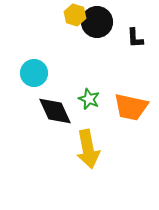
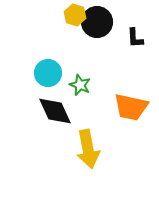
cyan circle: moved 14 px right
green star: moved 9 px left, 14 px up
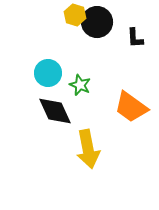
orange trapezoid: rotated 24 degrees clockwise
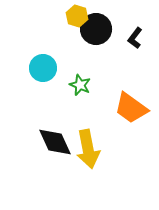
yellow hexagon: moved 2 px right, 1 px down
black circle: moved 1 px left, 7 px down
black L-shape: rotated 40 degrees clockwise
cyan circle: moved 5 px left, 5 px up
orange trapezoid: moved 1 px down
black diamond: moved 31 px down
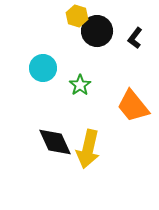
black circle: moved 1 px right, 2 px down
green star: rotated 15 degrees clockwise
orange trapezoid: moved 2 px right, 2 px up; rotated 15 degrees clockwise
yellow arrow: rotated 24 degrees clockwise
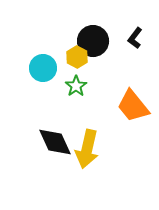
yellow hexagon: moved 41 px down; rotated 10 degrees clockwise
black circle: moved 4 px left, 10 px down
green star: moved 4 px left, 1 px down
yellow arrow: moved 1 px left
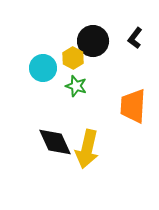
yellow hexagon: moved 4 px left, 1 px down
green star: rotated 20 degrees counterclockwise
orange trapezoid: rotated 42 degrees clockwise
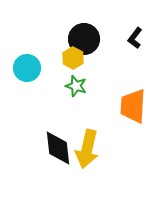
black circle: moved 9 px left, 2 px up
cyan circle: moved 16 px left
black diamond: moved 3 px right, 6 px down; rotated 18 degrees clockwise
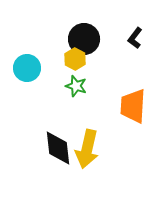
yellow hexagon: moved 2 px right, 1 px down
